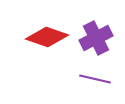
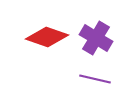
purple cross: rotated 32 degrees counterclockwise
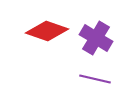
red diamond: moved 6 px up
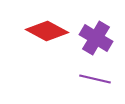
red diamond: rotated 9 degrees clockwise
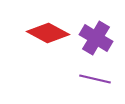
red diamond: moved 1 px right, 2 px down
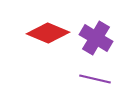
red diamond: rotated 6 degrees counterclockwise
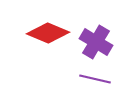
purple cross: moved 4 px down
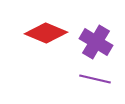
red diamond: moved 2 px left
